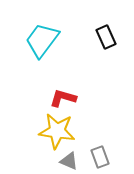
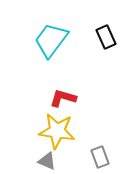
cyan trapezoid: moved 9 px right
gray triangle: moved 22 px left
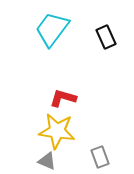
cyan trapezoid: moved 1 px right, 11 px up
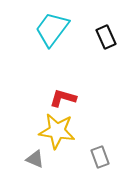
gray triangle: moved 12 px left, 2 px up
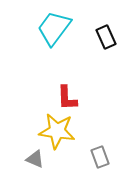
cyan trapezoid: moved 2 px right, 1 px up
red L-shape: moved 4 px right; rotated 108 degrees counterclockwise
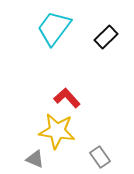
black rectangle: rotated 70 degrees clockwise
red L-shape: rotated 140 degrees clockwise
gray rectangle: rotated 15 degrees counterclockwise
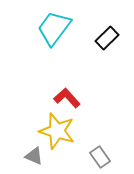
black rectangle: moved 1 px right, 1 px down
yellow star: rotated 9 degrees clockwise
gray triangle: moved 1 px left, 3 px up
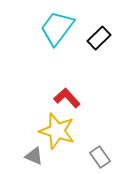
cyan trapezoid: moved 3 px right
black rectangle: moved 8 px left
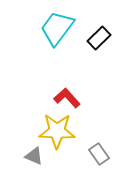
yellow star: rotated 15 degrees counterclockwise
gray rectangle: moved 1 px left, 3 px up
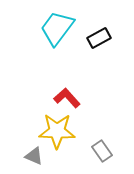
black rectangle: rotated 15 degrees clockwise
gray rectangle: moved 3 px right, 3 px up
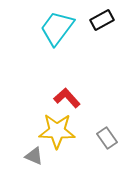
black rectangle: moved 3 px right, 18 px up
gray rectangle: moved 5 px right, 13 px up
